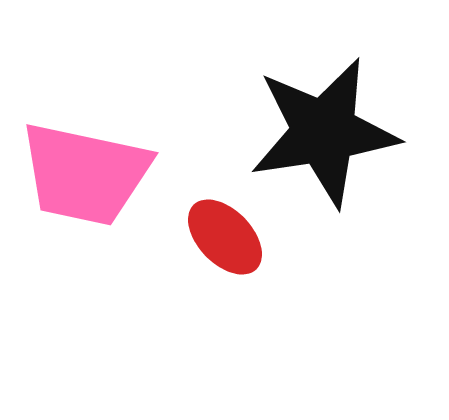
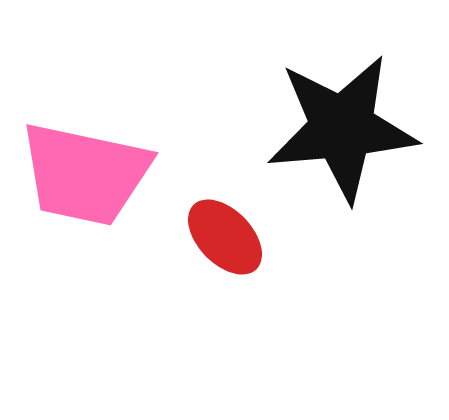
black star: moved 18 px right, 4 px up; rotated 4 degrees clockwise
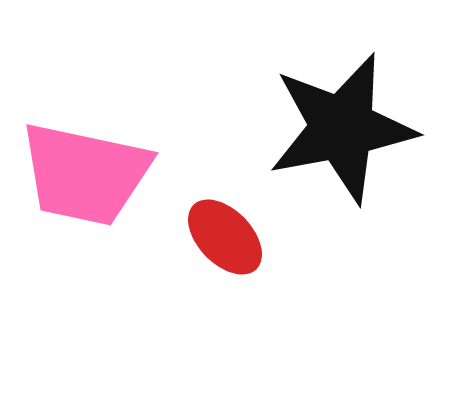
black star: rotated 6 degrees counterclockwise
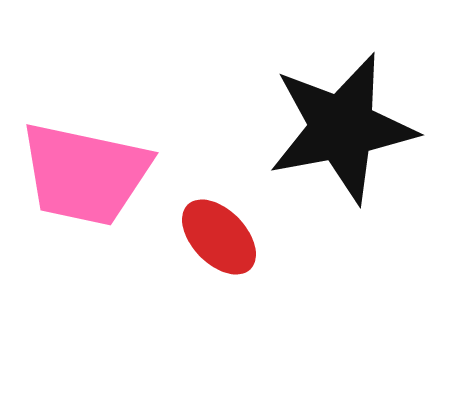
red ellipse: moved 6 px left
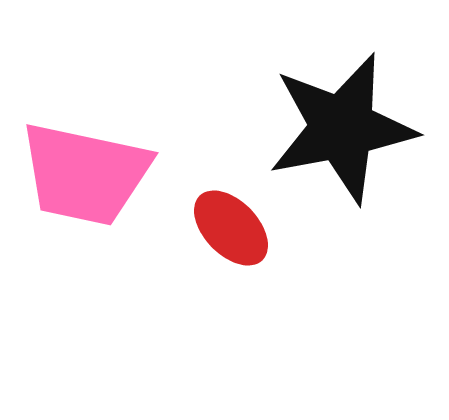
red ellipse: moved 12 px right, 9 px up
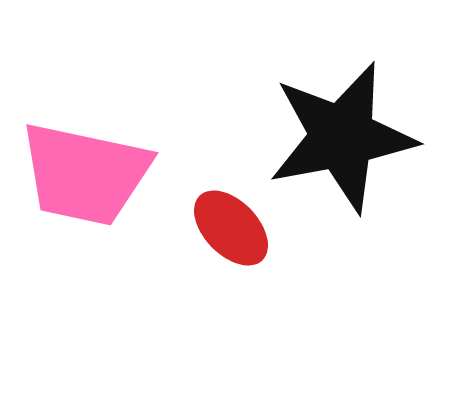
black star: moved 9 px down
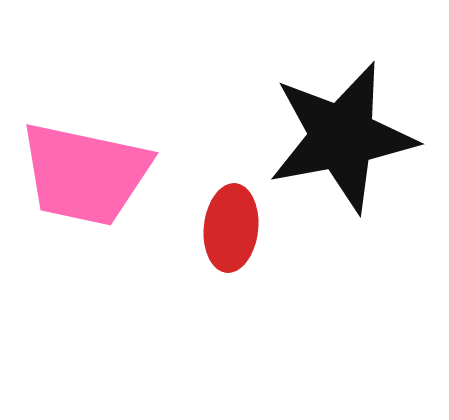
red ellipse: rotated 50 degrees clockwise
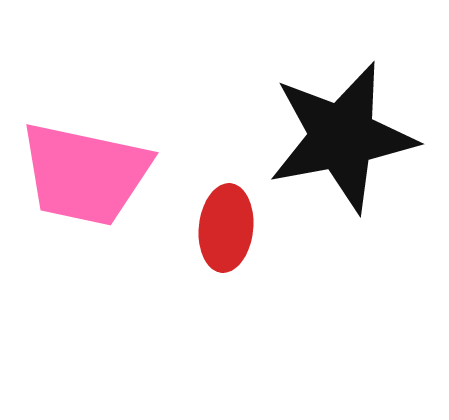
red ellipse: moved 5 px left
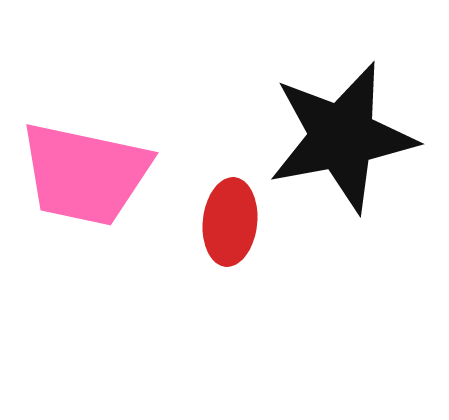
red ellipse: moved 4 px right, 6 px up
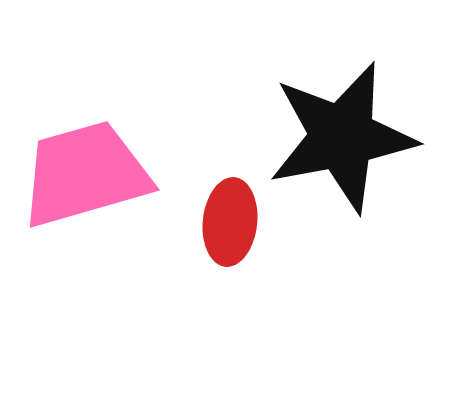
pink trapezoid: rotated 152 degrees clockwise
